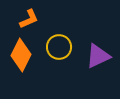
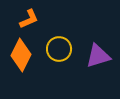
yellow circle: moved 2 px down
purple triangle: rotated 8 degrees clockwise
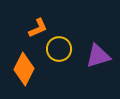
orange L-shape: moved 9 px right, 9 px down
orange diamond: moved 3 px right, 14 px down
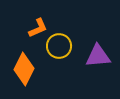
yellow circle: moved 3 px up
purple triangle: rotated 12 degrees clockwise
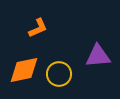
yellow circle: moved 28 px down
orange diamond: moved 1 px down; rotated 52 degrees clockwise
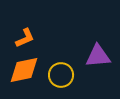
orange L-shape: moved 13 px left, 10 px down
yellow circle: moved 2 px right, 1 px down
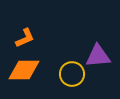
orange diamond: rotated 12 degrees clockwise
yellow circle: moved 11 px right, 1 px up
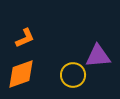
orange diamond: moved 3 px left, 4 px down; rotated 20 degrees counterclockwise
yellow circle: moved 1 px right, 1 px down
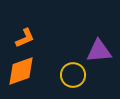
purple triangle: moved 1 px right, 5 px up
orange diamond: moved 3 px up
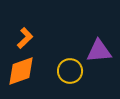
orange L-shape: rotated 20 degrees counterclockwise
yellow circle: moved 3 px left, 4 px up
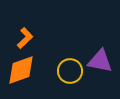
purple triangle: moved 1 px right, 10 px down; rotated 16 degrees clockwise
orange diamond: moved 1 px up
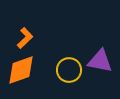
yellow circle: moved 1 px left, 1 px up
